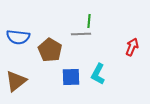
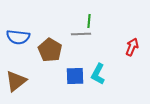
blue square: moved 4 px right, 1 px up
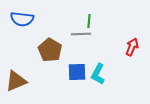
blue semicircle: moved 4 px right, 18 px up
blue square: moved 2 px right, 4 px up
brown triangle: rotated 15 degrees clockwise
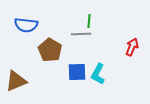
blue semicircle: moved 4 px right, 6 px down
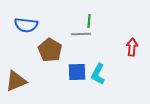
red arrow: rotated 18 degrees counterclockwise
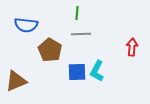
green line: moved 12 px left, 8 px up
cyan L-shape: moved 1 px left, 3 px up
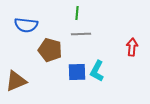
brown pentagon: rotated 15 degrees counterclockwise
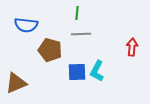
brown triangle: moved 2 px down
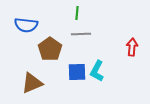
brown pentagon: moved 1 px up; rotated 20 degrees clockwise
brown triangle: moved 16 px right
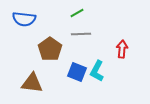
green line: rotated 56 degrees clockwise
blue semicircle: moved 2 px left, 6 px up
red arrow: moved 10 px left, 2 px down
blue square: rotated 24 degrees clockwise
brown triangle: rotated 30 degrees clockwise
